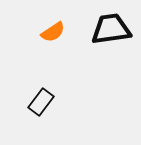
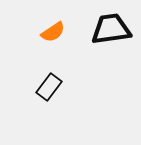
black rectangle: moved 8 px right, 15 px up
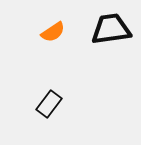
black rectangle: moved 17 px down
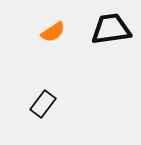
black rectangle: moved 6 px left
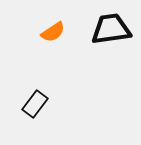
black rectangle: moved 8 px left
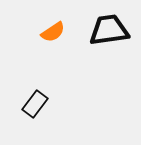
black trapezoid: moved 2 px left, 1 px down
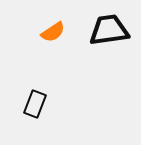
black rectangle: rotated 16 degrees counterclockwise
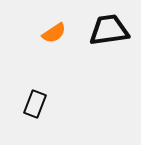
orange semicircle: moved 1 px right, 1 px down
